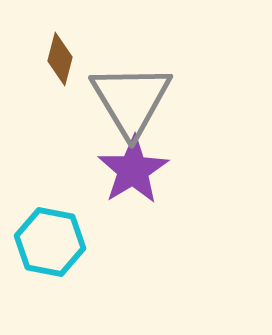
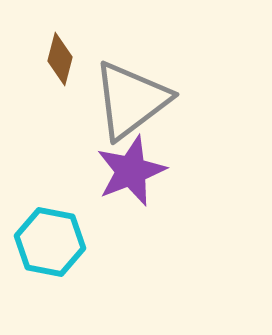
gray triangle: rotated 24 degrees clockwise
purple star: moved 2 px left, 1 px down; rotated 10 degrees clockwise
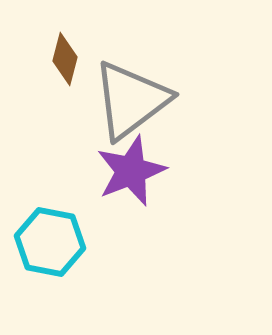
brown diamond: moved 5 px right
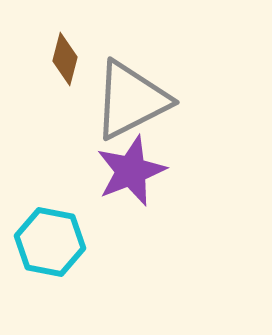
gray triangle: rotated 10 degrees clockwise
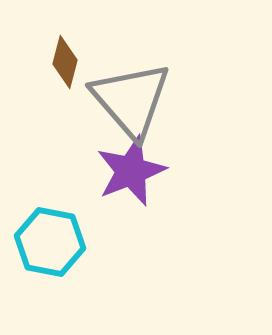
brown diamond: moved 3 px down
gray triangle: rotated 44 degrees counterclockwise
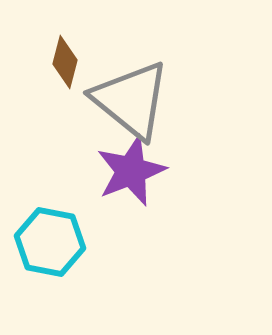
gray triangle: rotated 10 degrees counterclockwise
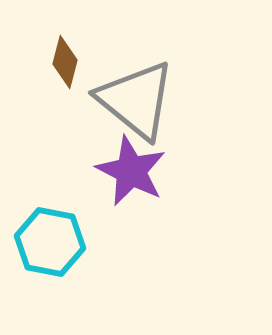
gray triangle: moved 5 px right
purple star: rotated 24 degrees counterclockwise
